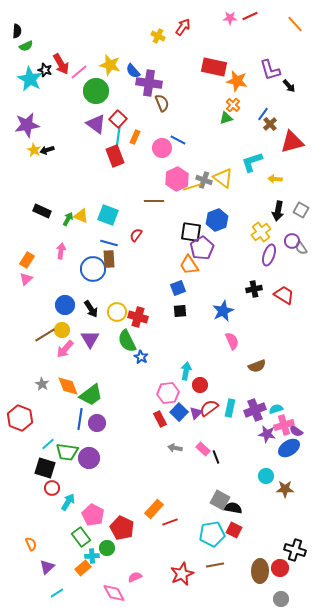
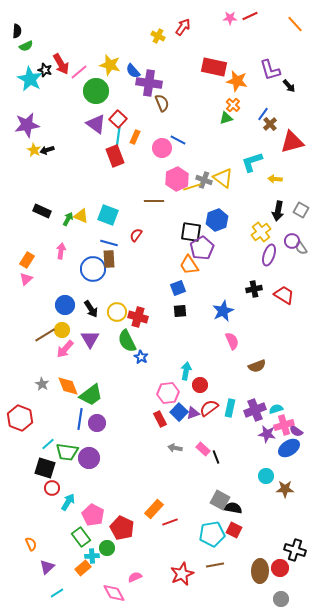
purple triangle at (196, 413): moved 3 px left; rotated 24 degrees clockwise
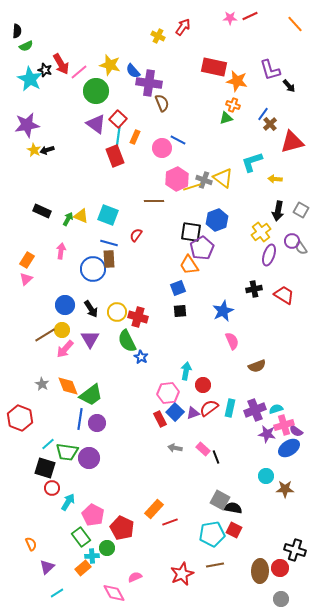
orange cross at (233, 105): rotated 24 degrees counterclockwise
red circle at (200, 385): moved 3 px right
blue square at (179, 412): moved 4 px left
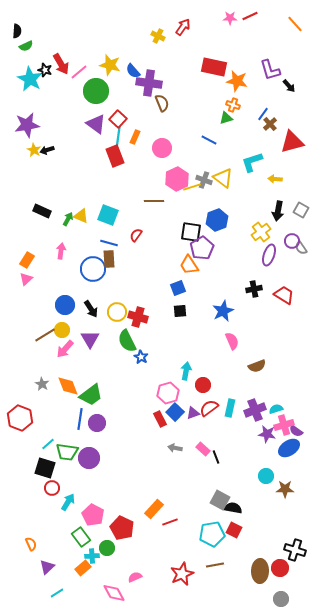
blue line at (178, 140): moved 31 px right
pink hexagon at (168, 393): rotated 10 degrees counterclockwise
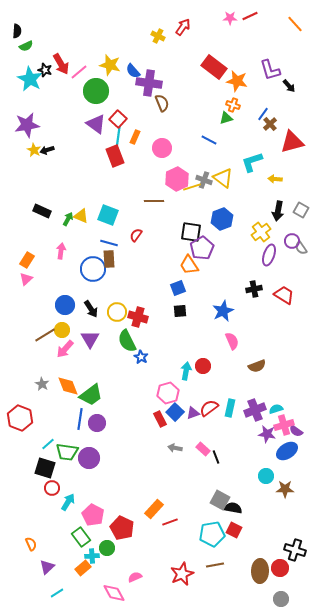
red rectangle at (214, 67): rotated 25 degrees clockwise
blue hexagon at (217, 220): moved 5 px right, 1 px up
red circle at (203, 385): moved 19 px up
blue ellipse at (289, 448): moved 2 px left, 3 px down
